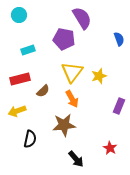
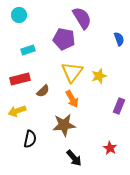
black arrow: moved 2 px left, 1 px up
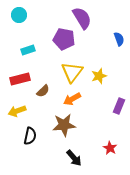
orange arrow: rotated 90 degrees clockwise
black semicircle: moved 3 px up
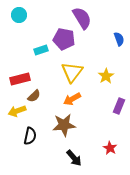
cyan rectangle: moved 13 px right
yellow star: moved 7 px right; rotated 14 degrees counterclockwise
brown semicircle: moved 9 px left, 5 px down
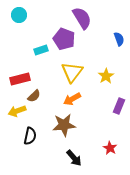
purple pentagon: rotated 10 degrees clockwise
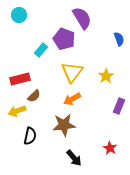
cyan rectangle: rotated 32 degrees counterclockwise
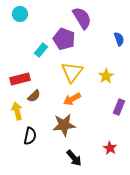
cyan circle: moved 1 px right, 1 px up
purple rectangle: moved 1 px down
yellow arrow: rotated 96 degrees clockwise
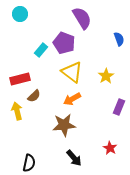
purple pentagon: moved 4 px down
yellow triangle: rotated 30 degrees counterclockwise
black semicircle: moved 1 px left, 27 px down
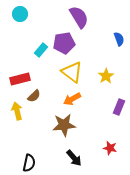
purple semicircle: moved 3 px left, 1 px up
purple pentagon: rotated 30 degrees counterclockwise
red star: rotated 16 degrees counterclockwise
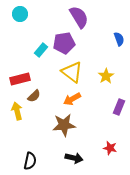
black arrow: rotated 36 degrees counterclockwise
black semicircle: moved 1 px right, 2 px up
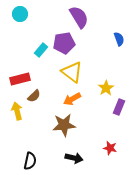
yellow star: moved 12 px down
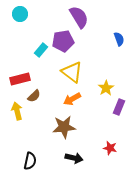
purple pentagon: moved 1 px left, 2 px up
brown star: moved 2 px down
